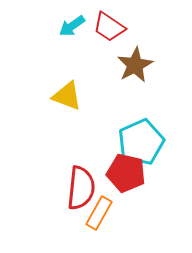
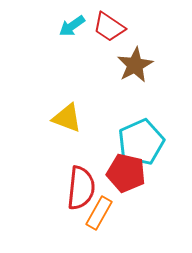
yellow triangle: moved 22 px down
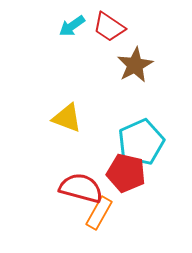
red semicircle: rotated 81 degrees counterclockwise
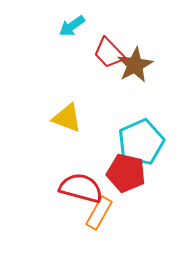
red trapezoid: moved 26 px down; rotated 12 degrees clockwise
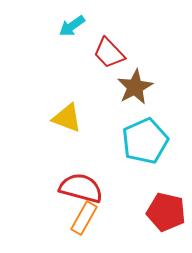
brown star: moved 22 px down
cyan pentagon: moved 4 px right, 1 px up
red pentagon: moved 40 px right, 39 px down
orange rectangle: moved 15 px left, 5 px down
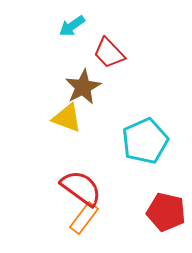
brown star: moved 52 px left
red semicircle: rotated 21 degrees clockwise
orange rectangle: rotated 8 degrees clockwise
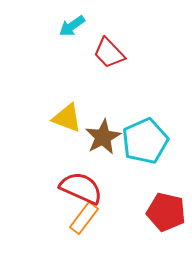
brown star: moved 20 px right, 50 px down
red semicircle: rotated 12 degrees counterclockwise
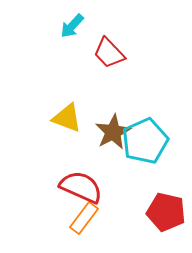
cyan arrow: rotated 12 degrees counterclockwise
brown star: moved 10 px right, 5 px up
red semicircle: moved 1 px up
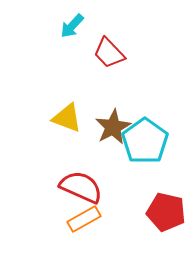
brown star: moved 5 px up
cyan pentagon: rotated 12 degrees counterclockwise
orange rectangle: moved 1 px down; rotated 24 degrees clockwise
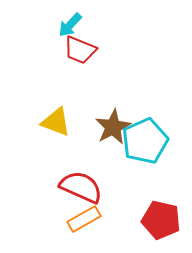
cyan arrow: moved 2 px left, 1 px up
red trapezoid: moved 29 px left, 3 px up; rotated 24 degrees counterclockwise
yellow triangle: moved 11 px left, 4 px down
cyan pentagon: rotated 12 degrees clockwise
red pentagon: moved 5 px left, 8 px down
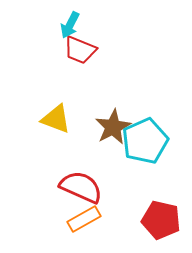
cyan arrow: rotated 16 degrees counterclockwise
yellow triangle: moved 3 px up
